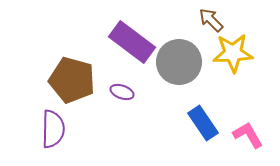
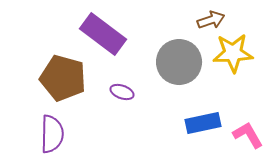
brown arrow: rotated 116 degrees clockwise
purple rectangle: moved 29 px left, 8 px up
brown pentagon: moved 9 px left, 2 px up
blue rectangle: rotated 68 degrees counterclockwise
purple semicircle: moved 1 px left, 5 px down
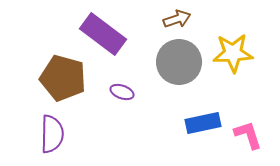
brown arrow: moved 34 px left, 1 px up
pink L-shape: rotated 12 degrees clockwise
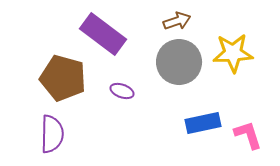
brown arrow: moved 2 px down
purple ellipse: moved 1 px up
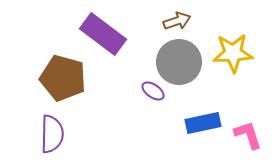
purple ellipse: moved 31 px right; rotated 15 degrees clockwise
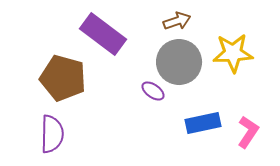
pink L-shape: moved 3 px up; rotated 52 degrees clockwise
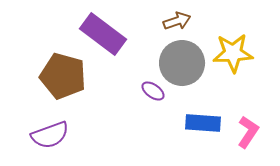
gray circle: moved 3 px right, 1 px down
brown pentagon: moved 2 px up
blue rectangle: rotated 16 degrees clockwise
purple semicircle: moved 2 px left, 1 px down; rotated 69 degrees clockwise
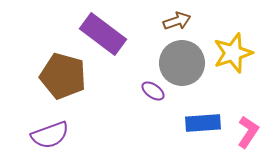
yellow star: rotated 15 degrees counterclockwise
blue rectangle: rotated 8 degrees counterclockwise
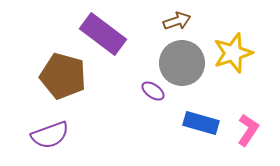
blue rectangle: moved 2 px left; rotated 20 degrees clockwise
pink L-shape: moved 2 px up
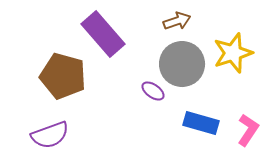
purple rectangle: rotated 12 degrees clockwise
gray circle: moved 1 px down
